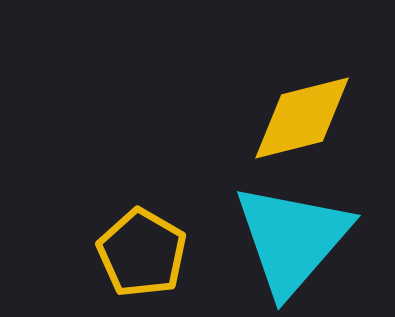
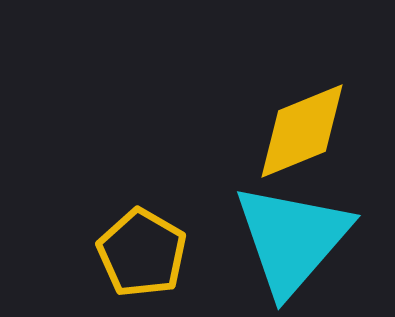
yellow diamond: moved 13 px down; rotated 8 degrees counterclockwise
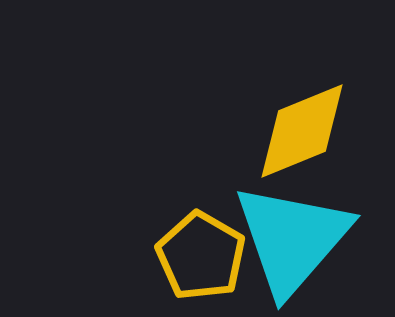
yellow pentagon: moved 59 px right, 3 px down
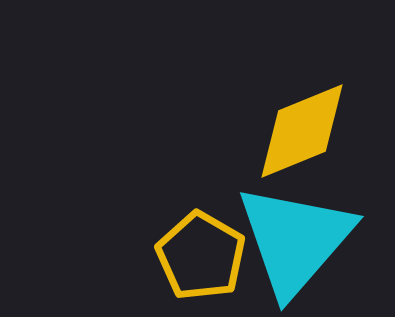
cyan triangle: moved 3 px right, 1 px down
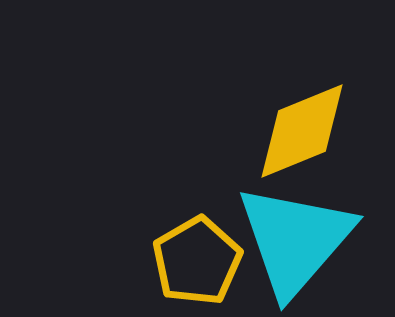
yellow pentagon: moved 4 px left, 5 px down; rotated 12 degrees clockwise
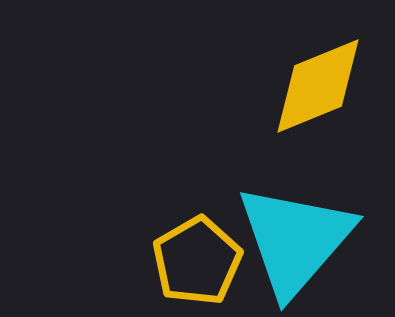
yellow diamond: moved 16 px right, 45 px up
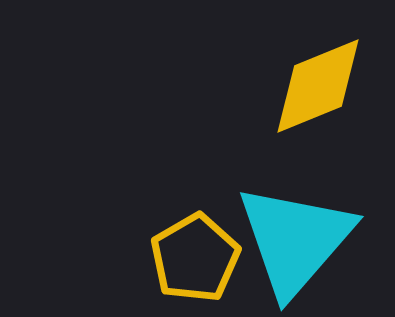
yellow pentagon: moved 2 px left, 3 px up
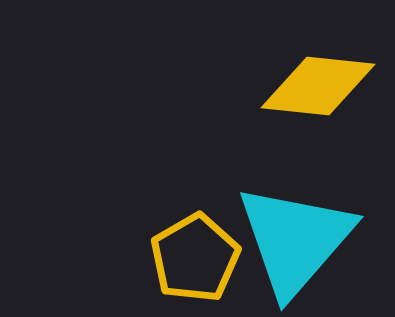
yellow diamond: rotated 28 degrees clockwise
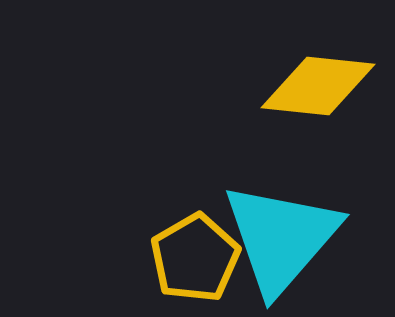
cyan triangle: moved 14 px left, 2 px up
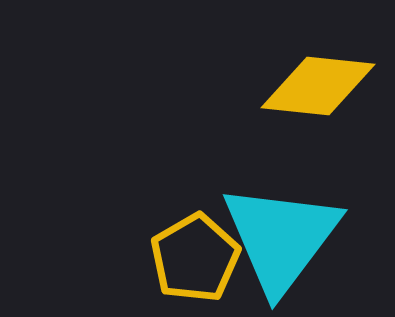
cyan triangle: rotated 4 degrees counterclockwise
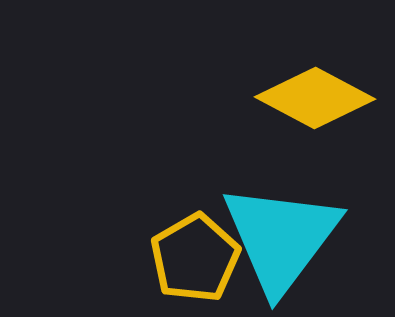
yellow diamond: moved 3 px left, 12 px down; rotated 22 degrees clockwise
